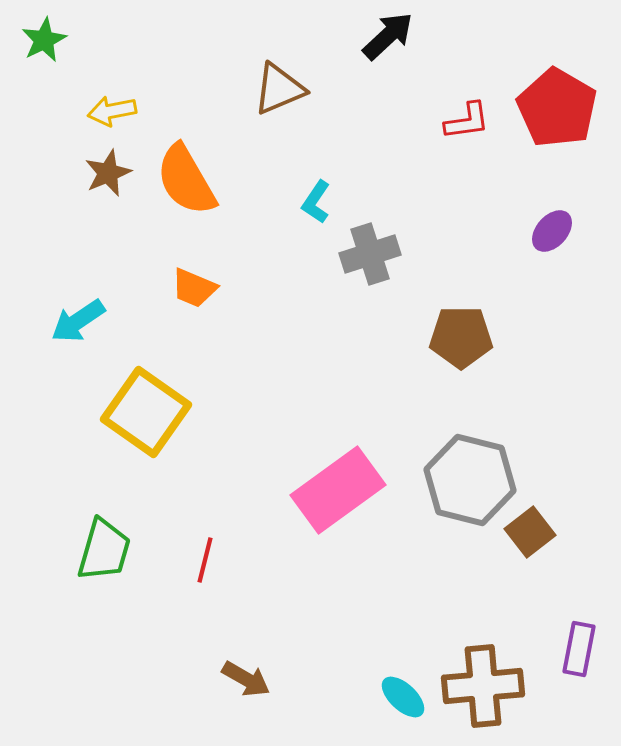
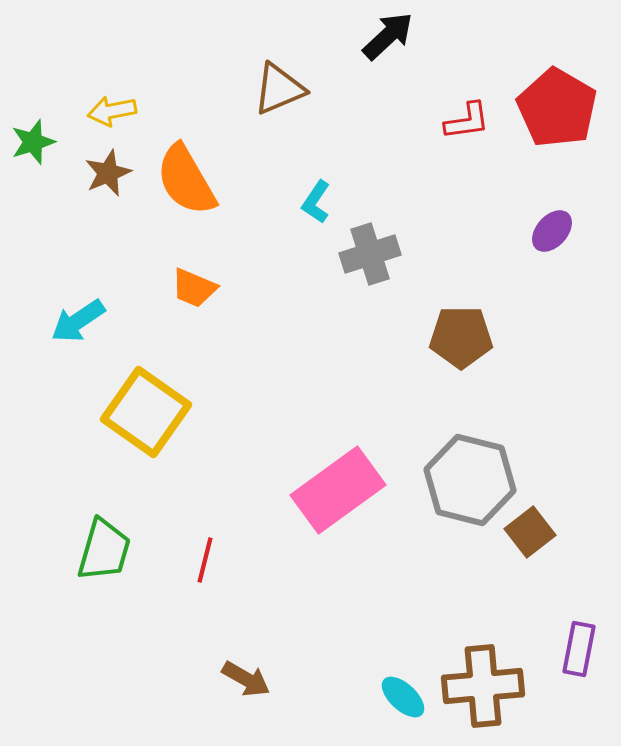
green star: moved 11 px left, 102 px down; rotated 9 degrees clockwise
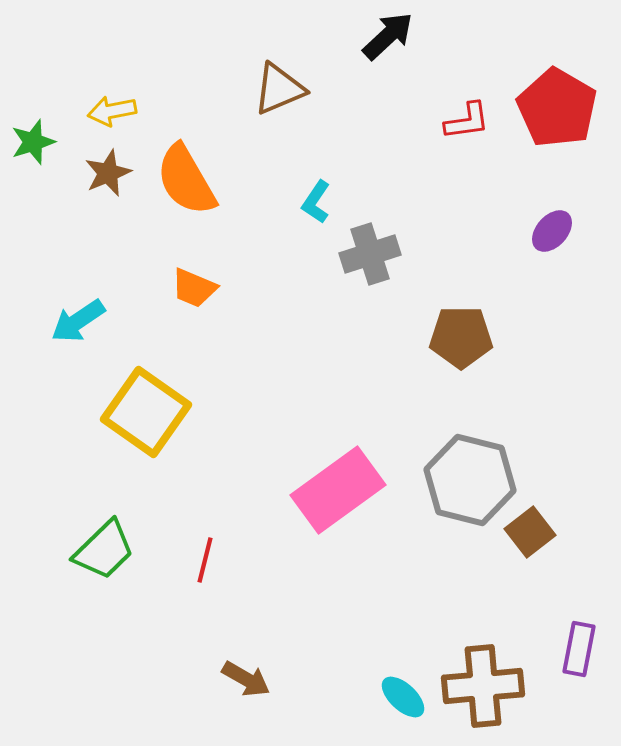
green trapezoid: rotated 30 degrees clockwise
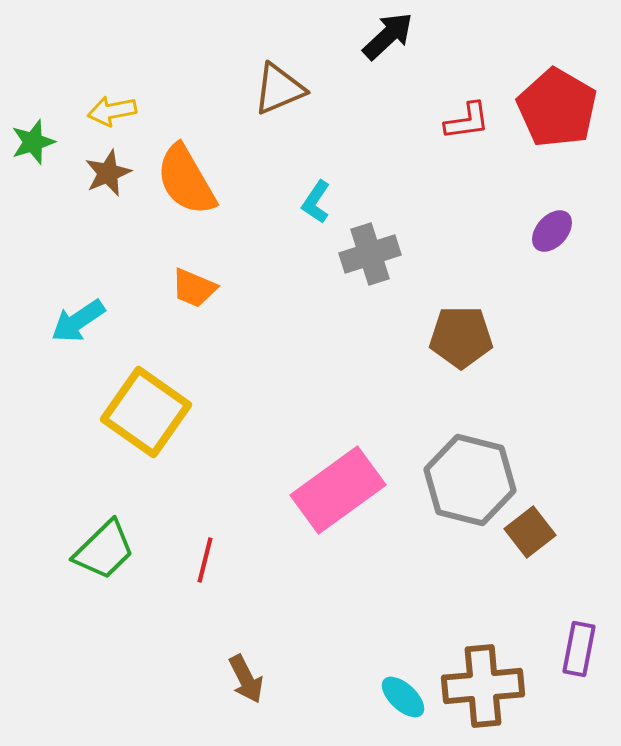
brown arrow: rotated 33 degrees clockwise
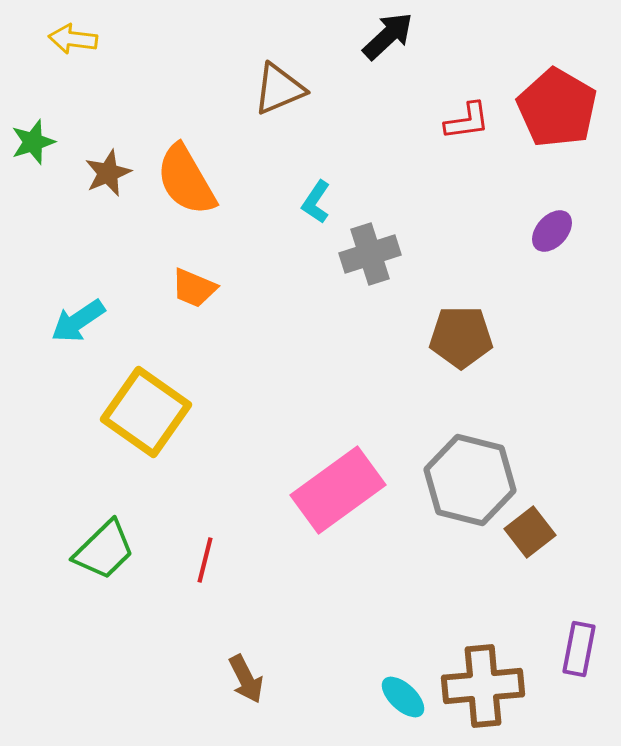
yellow arrow: moved 39 px left, 72 px up; rotated 18 degrees clockwise
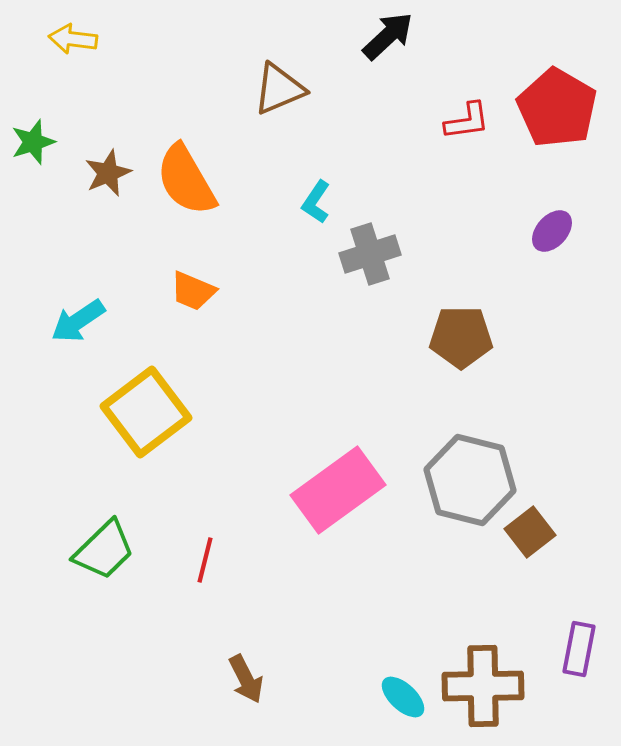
orange trapezoid: moved 1 px left, 3 px down
yellow square: rotated 18 degrees clockwise
brown cross: rotated 4 degrees clockwise
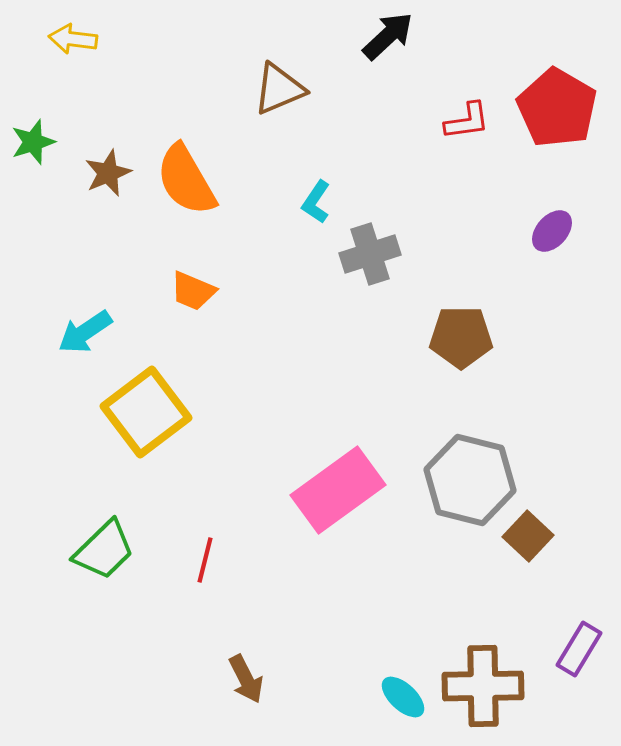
cyan arrow: moved 7 px right, 11 px down
brown square: moved 2 px left, 4 px down; rotated 9 degrees counterclockwise
purple rectangle: rotated 20 degrees clockwise
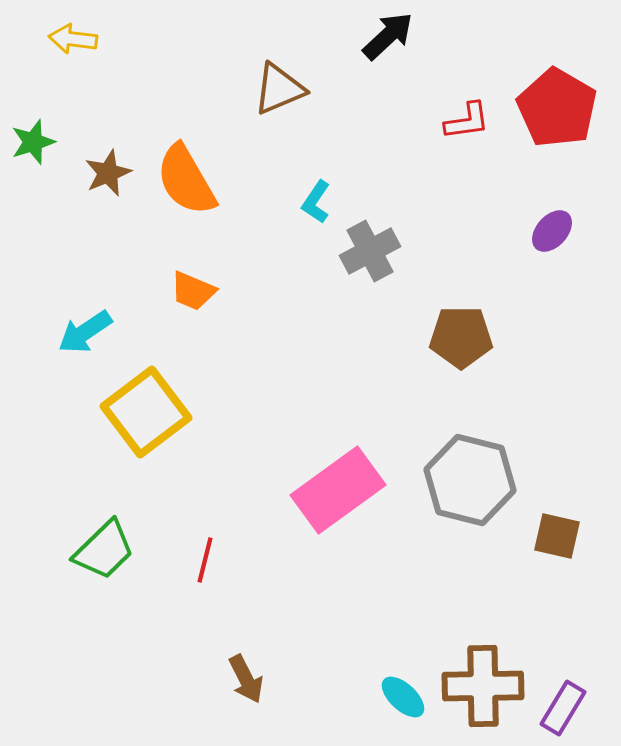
gray cross: moved 3 px up; rotated 10 degrees counterclockwise
brown square: moved 29 px right; rotated 30 degrees counterclockwise
purple rectangle: moved 16 px left, 59 px down
